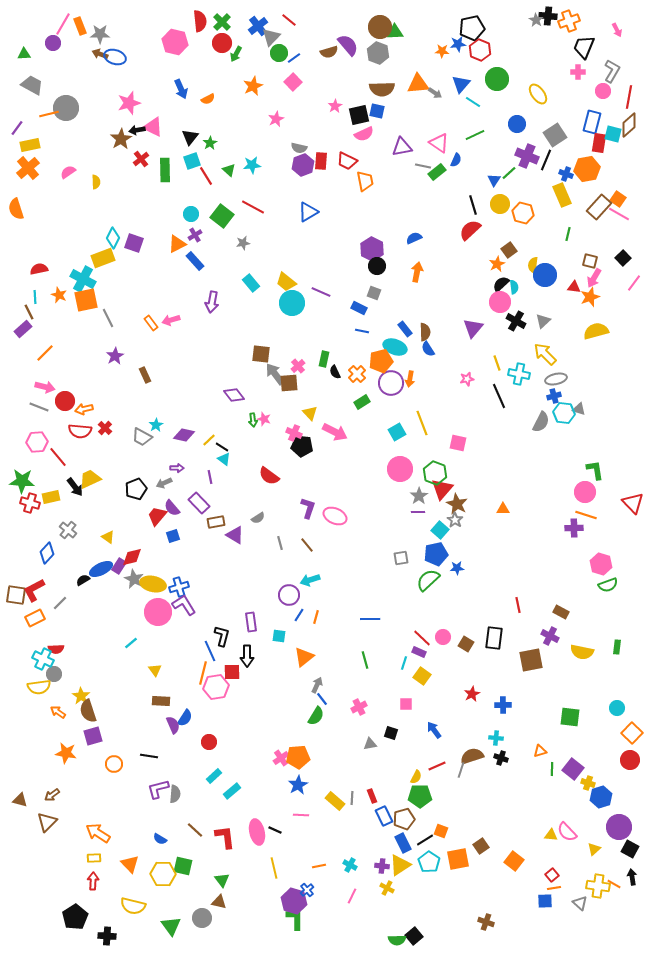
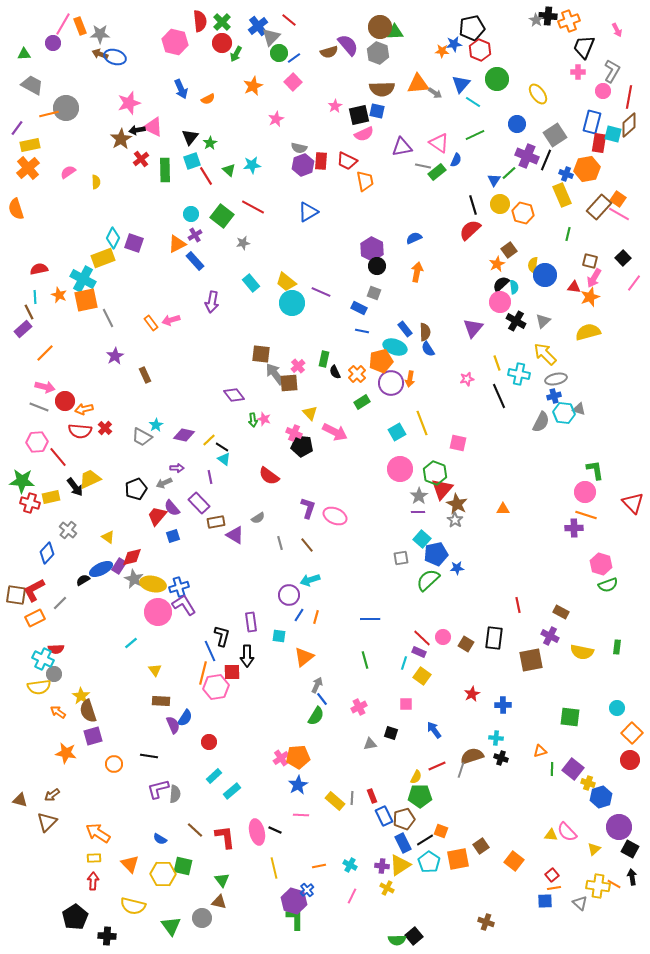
blue star at (458, 44): moved 4 px left
yellow semicircle at (596, 331): moved 8 px left, 1 px down
cyan square at (440, 530): moved 18 px left, 9 px down
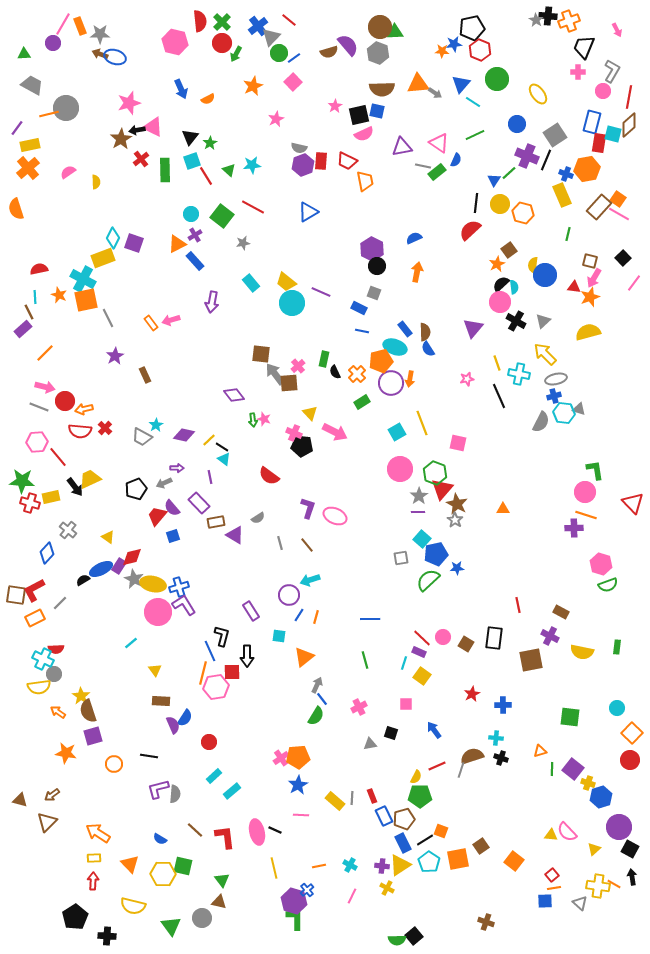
black line at (473, 205): moved 3 px right, 2 px up; rotated 24 degrees clockwise
purple rectangle at (251, 622): moved 11 px up; rotated 24 degrees counterclockwise
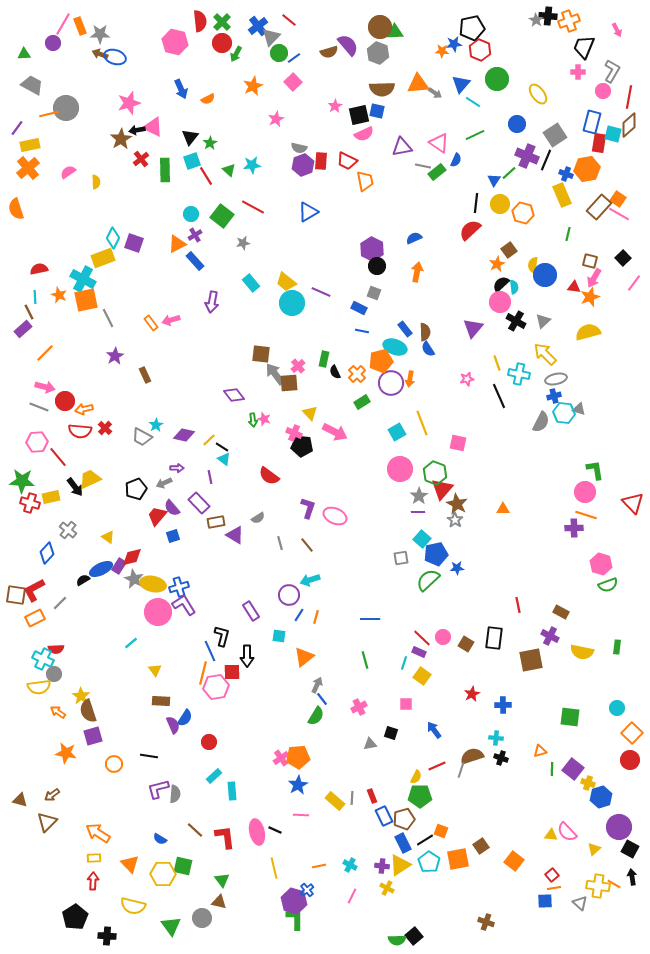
cyan rectangle at (232, 791): rotated 54 degrees counterclockwise
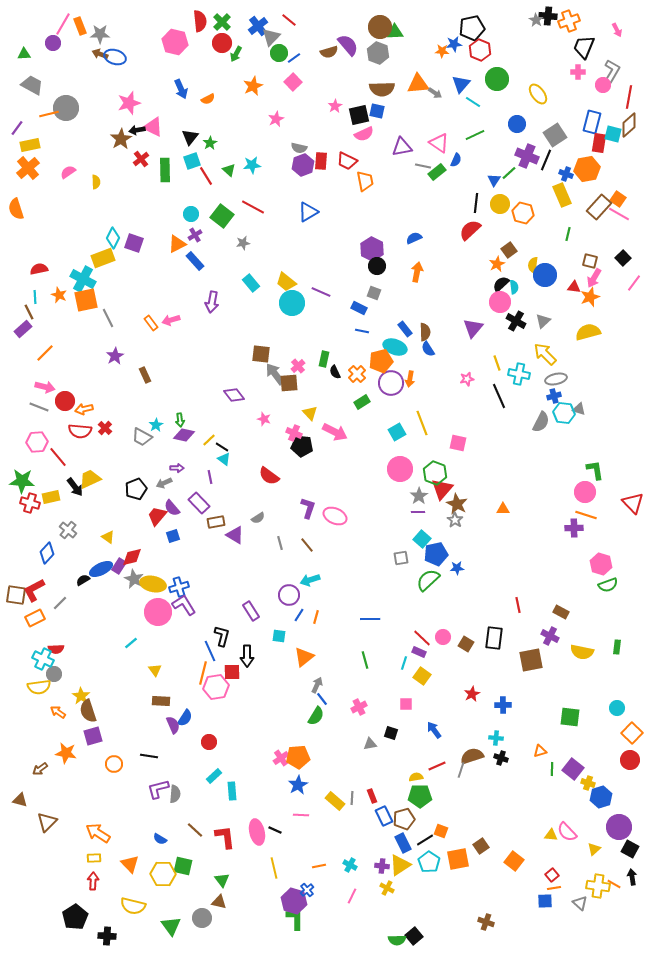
pink circle at (603, 91): moved 6 px up
green arrow at (253, 420): moved 73 px left
yellow semicircle at (416, 777): rotated 128 degrees counterclockwise
brown arrow at (52, 795): moved 12 px left, 26 px up
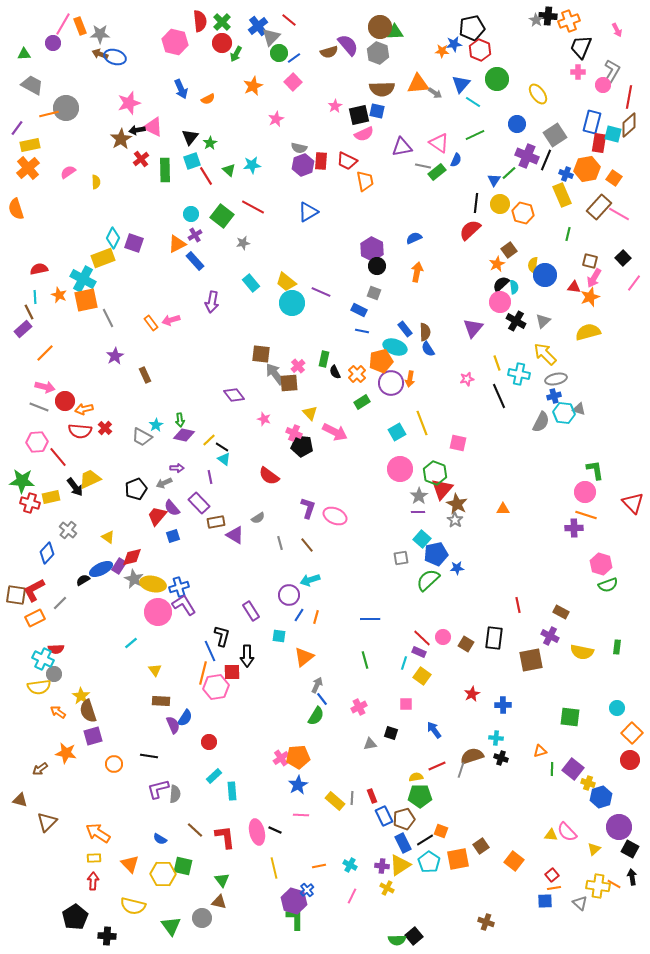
black trapezoid at (584, 47): moved 3 px left
orange square at (618, 199): moved 4 px left, 21 px up
blue rectangle at (359, 308): moved 2 px down
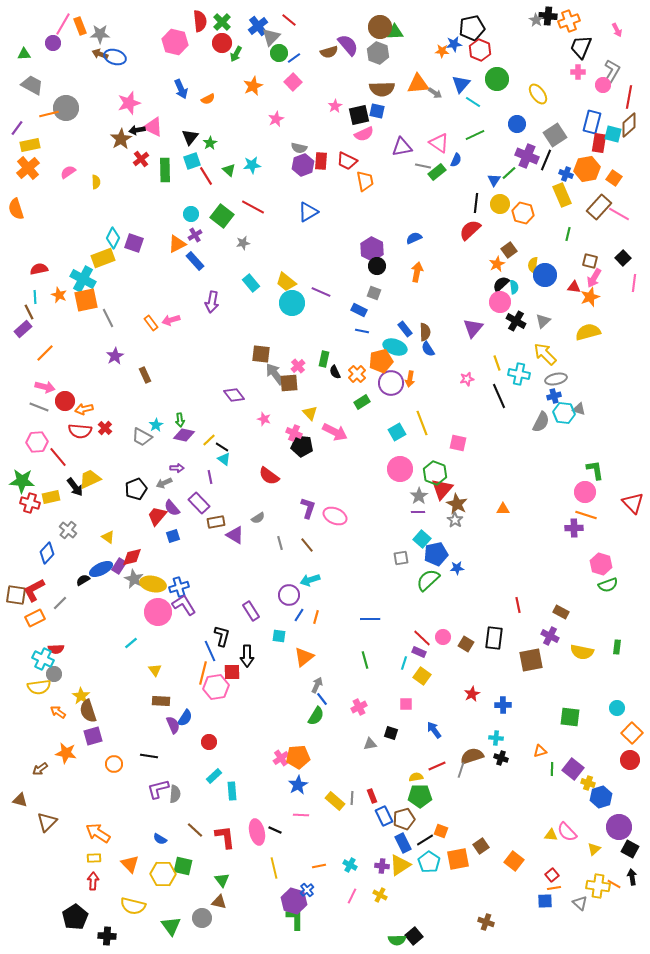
pink line at (634, 283): rotated 30 degrees counterclockwise
yellow cross at (387, 888): moved 7 px left, 7 px down
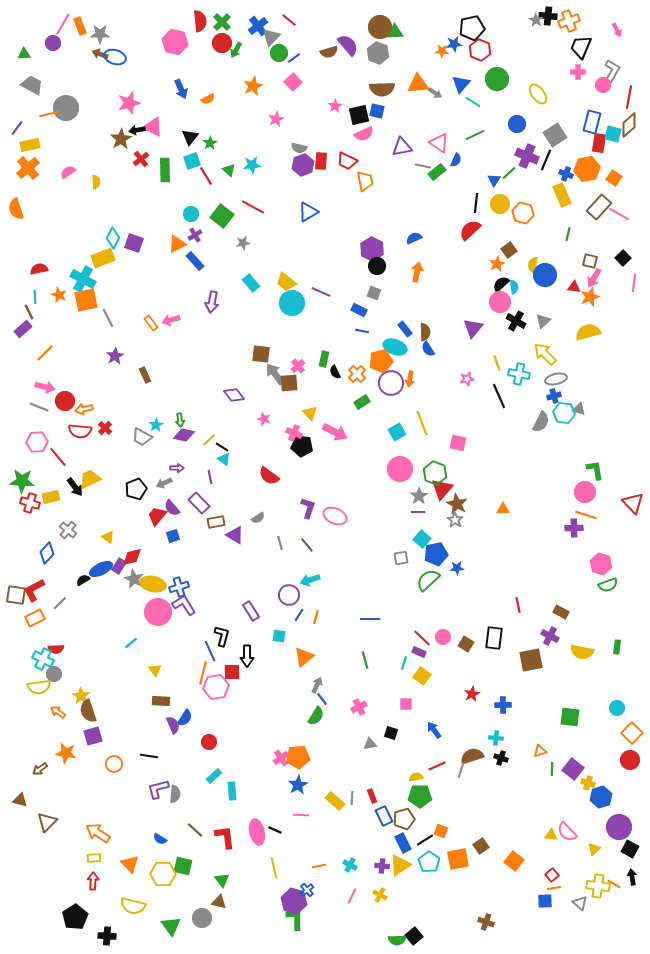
green arrow at (236, 54): moved 4 px up
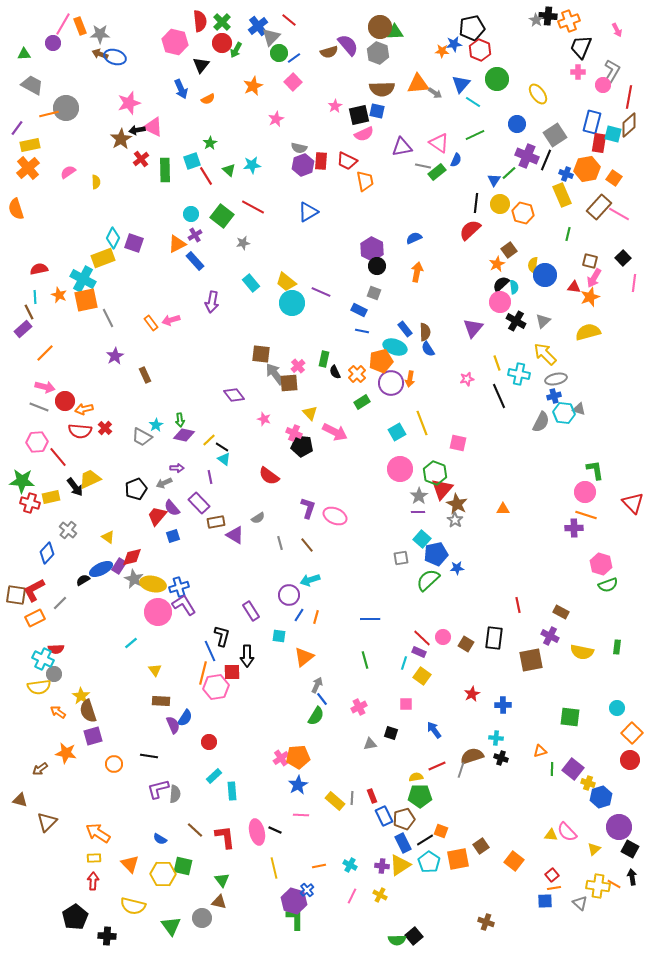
black triangle at (190, 137): moved 11 px right, 72 px up
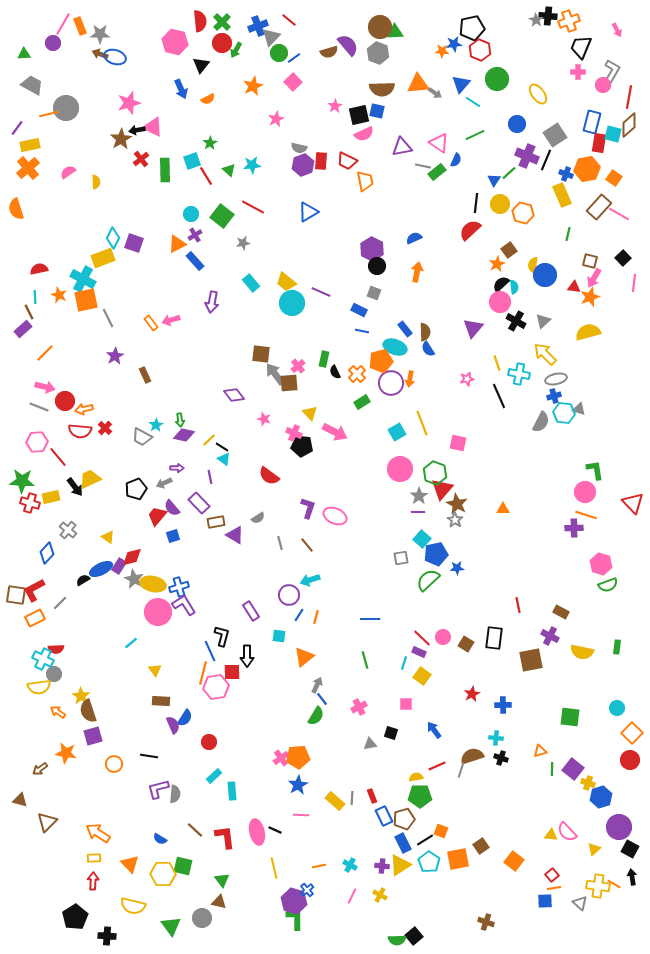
blue cross at (258, 26): rotated 18 degrees clockwise
